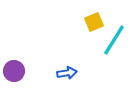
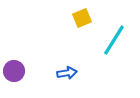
yellow square: moved 12 px left, 4 px up
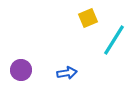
yellow square: moved 6 px right
purple circle: moved 7 px right, 1 px up
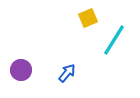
blue arrow: rotated 42 degrees counterclockwise
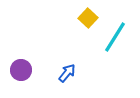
yellow square: rotated 24 degrees counterclockwise
cyan line: moved 1 px right, 3 px up
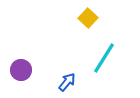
cyan line: moved 11 px left, 21 px down
blue arrow: moved 9 px down
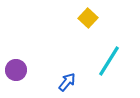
cyan line: moved 5 px right, 3 px down
purple circle: moved 5 px left
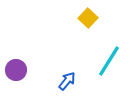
blue arrow: moved 1 px up
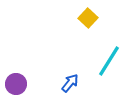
purple circle: moved 14 px down
blue arrow: moved 3 px right, 2 px down
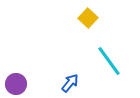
cyan line: rotated 68 degrees counterclockwise
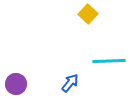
yellow square: moved 4 px up
cyan line: rotated 56 degrees counterclockwise
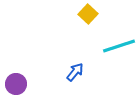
cyan line: moved 10 px right, 15 px up; rotated 16 degrees counterclockwise
blue arrow: moved 5 px right, 11 px up
